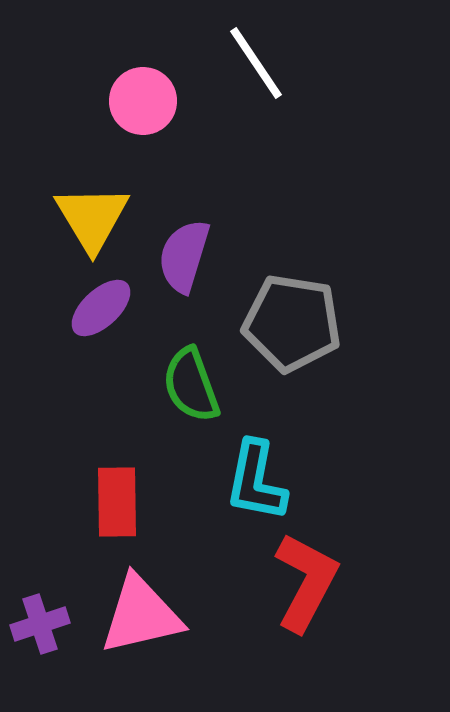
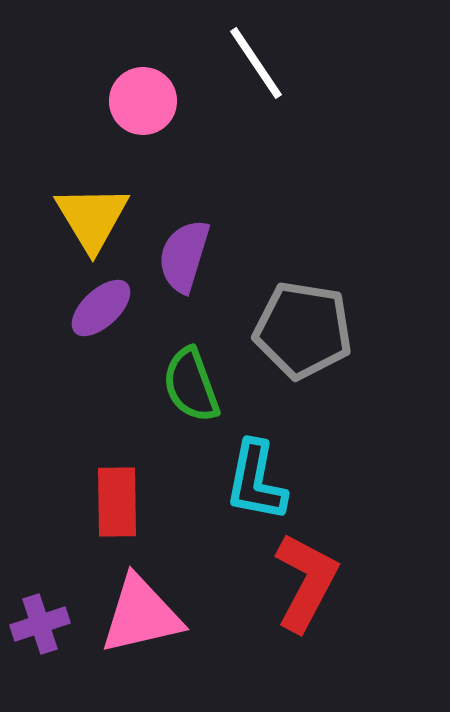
gray pentagon: moved 11 px right, 7 px down
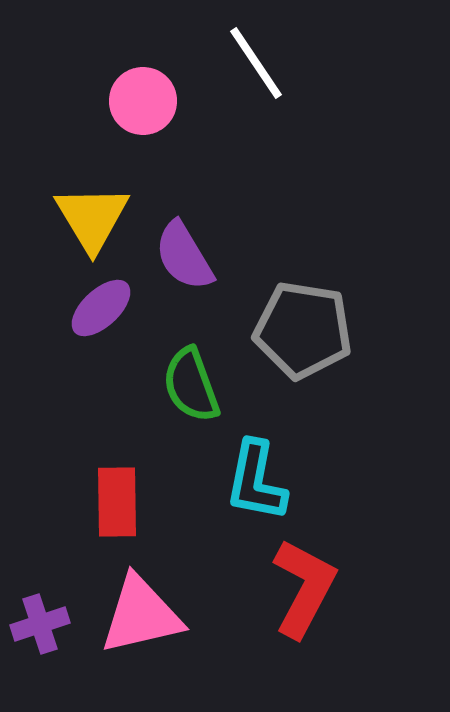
purple semicircle: rotated 48 degrees counterclockwise
red L-shape: moved 2 px left, 6 px down
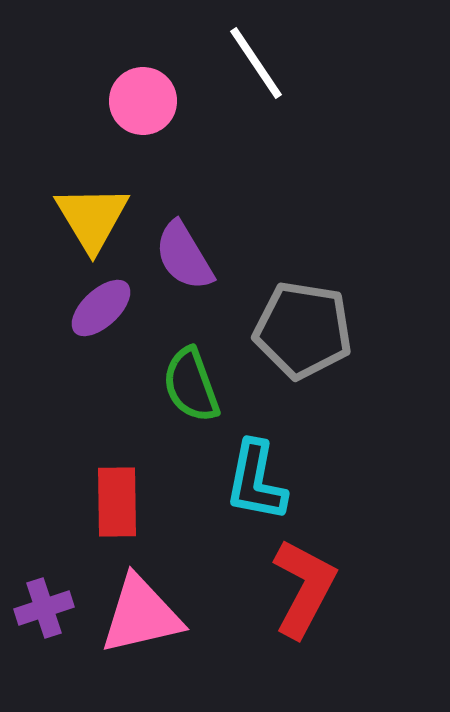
purple cross: moved 4 px right, 16 px up
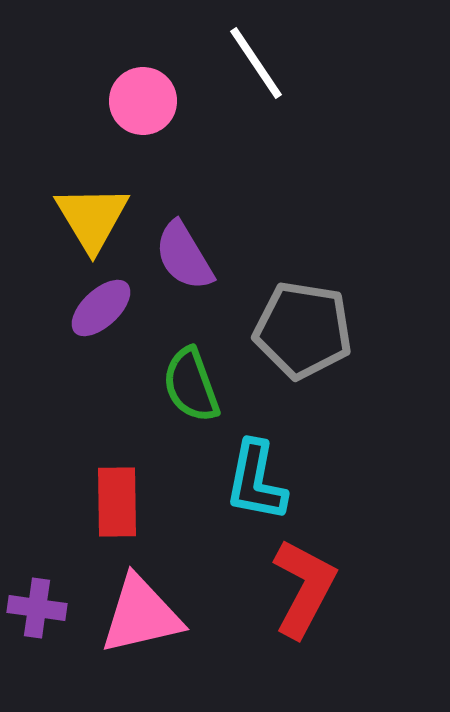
purple cross: moved 7 px left; rotated 26 degrees clockwise
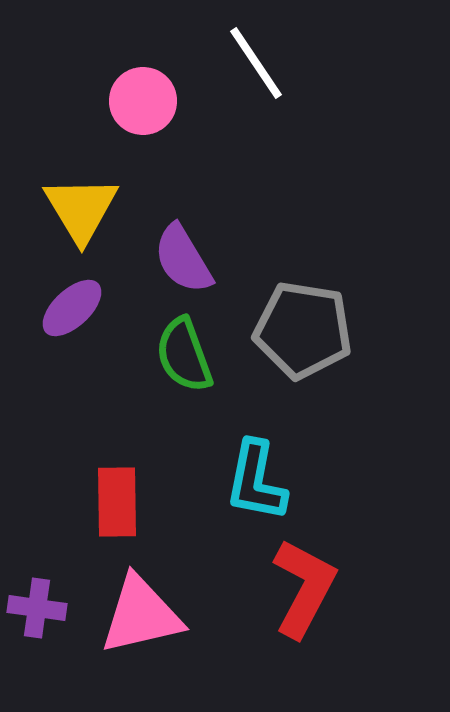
yellow triangle: moved 11 px left, 9 px up
purple semicircle: moved 1 px left, 3 px down
purple ellipse: moved 29 px left
green semicircle: moved 7 px left, 30 px up
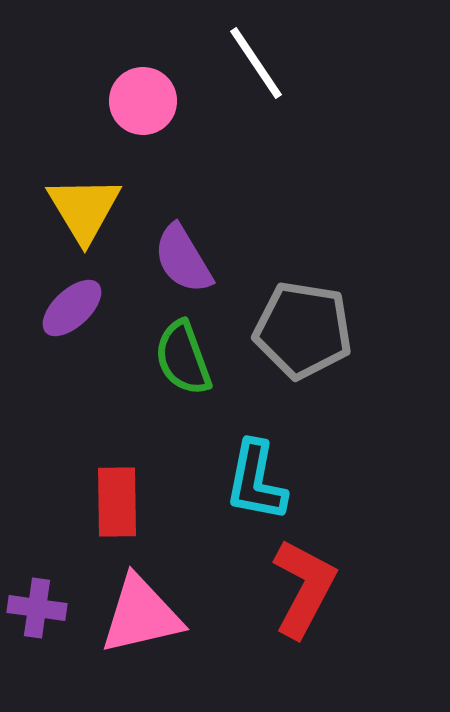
yellow triangle: moved 3 px right
green semicircle: moved 1 px left, 3 px down
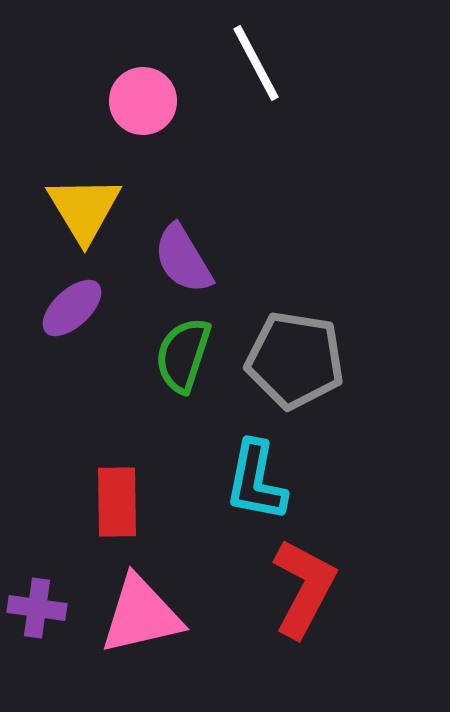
white line: rotated 6 degrees clockwise
gray pentagon: moved 8 px left, 30 px down
green semicircle: moved 3 px up; rotated 38 degrees clockwise
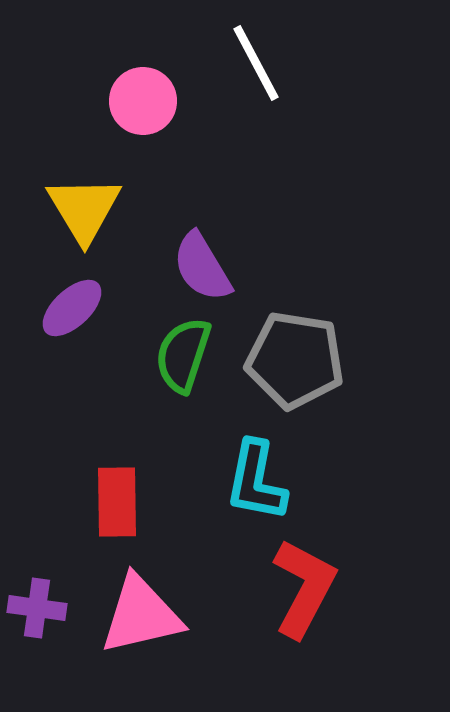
purple semicircle: moved 19 px right, 8 px down
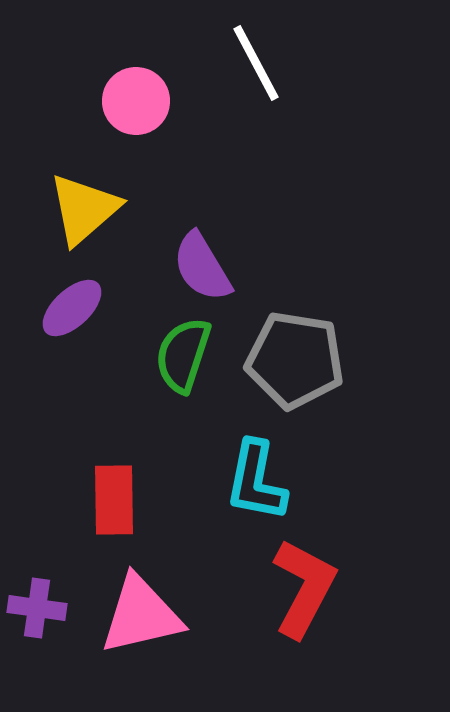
pink circle: moved 7 px left
yellow triangle: rotated 20 degrees clockwise
red rectangle: moved 3 px left, 2 px up
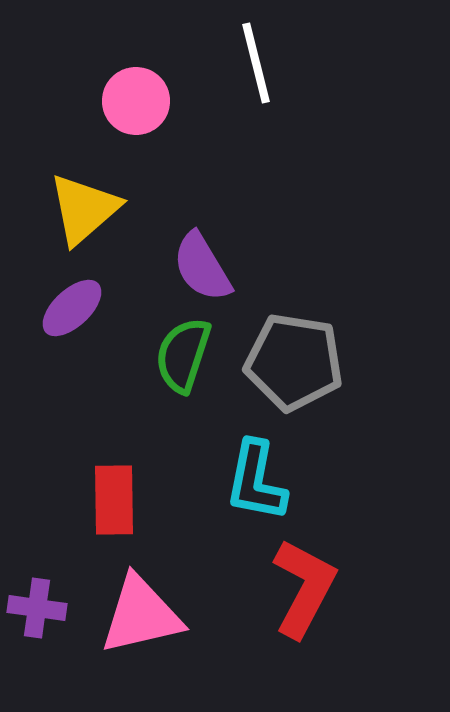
white line: rotated 14 degrees clockwise
gray pentagon: moved 1 px left, 2 px down
